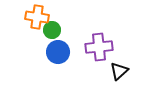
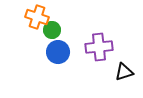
orange cross: rotated 10 degrees clockwise
black triangle: moved 5 px right, 1 px down; rotated 24 degrees clockwise
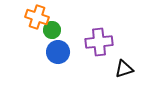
purple cross: moved 5 px up
black triangle: moved 3 px up
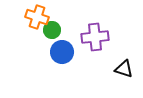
purple cross: moved 4 px left, 5 px up
blue circle: moved 4 px right
black triangle: rotated 36 degrees clockwise
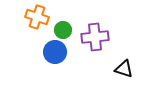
green circle: moved 11 px right
blue circle: moved 7 px left
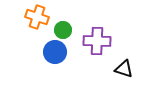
purple cross: moved 2 px right, 4 px down; rotated 8 degrees clockwise
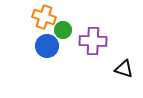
orange cross: moved 7 px right
purple cross: moved 4 px left
blue circle: moved 8 px left, 6 px up
